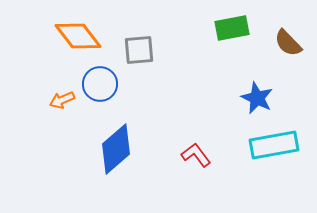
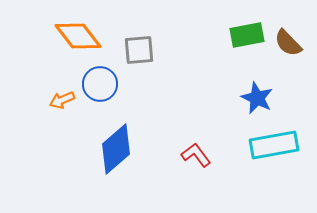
green rectangle: moved 15 px right, 7 px down
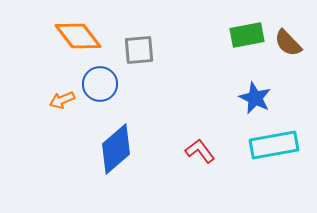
blue star: moved 2 px left
red L-shape: moved 4 px right, 4 px up
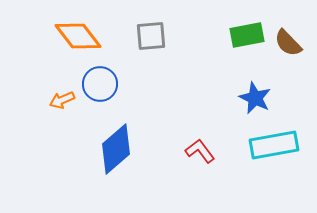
gray square: moved 12 px right, 14 px up
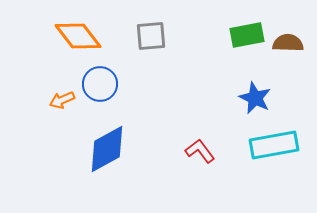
brown semicircle: rotated 136 degrees clockwise
blue diamond: moved 9 px left; rotated 12 degrees clockwise
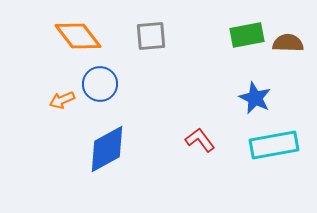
red L-shape: moved 11 px up
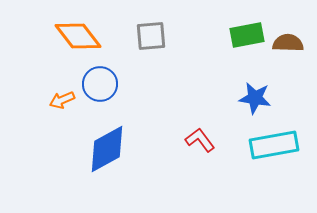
blue star: rotated 16 degrees counterclockwise
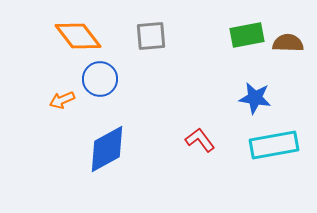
blue circle: moved 5 px up
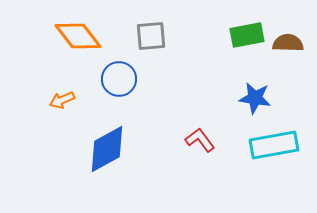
blue circle: moved 19 px right
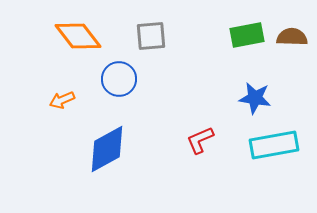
brown semicircle: moved 4 px right, 6 px up
red L-shape: rotated 76 degrees counterclockwise
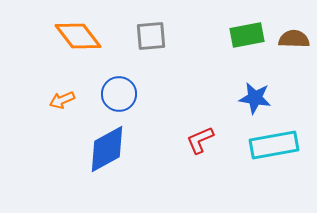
brown semicircle: moved 2 px right, 2 px down
blue circle: moved 15 px down
